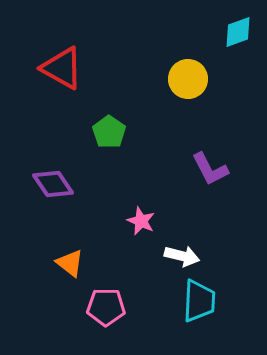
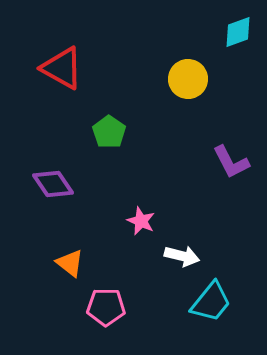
purple L-shape: moved 21 px right, 7 px up
cyan trapezoid: moved 12 px right, 1 px down; rotated 36 degrees clockwise
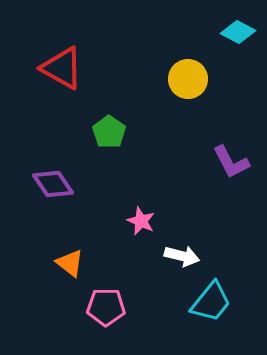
cyan diamond: rotated 48 degrees clockwise
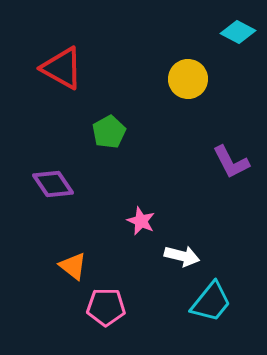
green pentagon: rotated 8 degrees clockwise
orange triangle: moved 3 px right, 3 px down
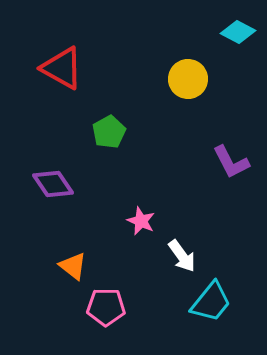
white arrow: rotated 40 degrees clockwise
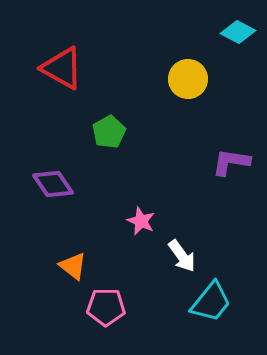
purple L-shape: rotated 126 degrees clockwise
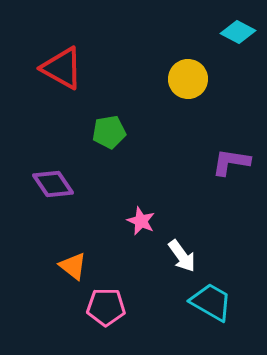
green pentagon: rotated 20 degrees clockwise
cyan trapezoid: rotated 99 degrees counterclockwise
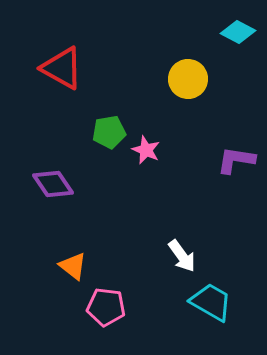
purple L-shape: moved 5 px right, 2 px up
pink star: moved 5 px right, 71 px up
pink pentagon: rotated 6 degrees clockwise
